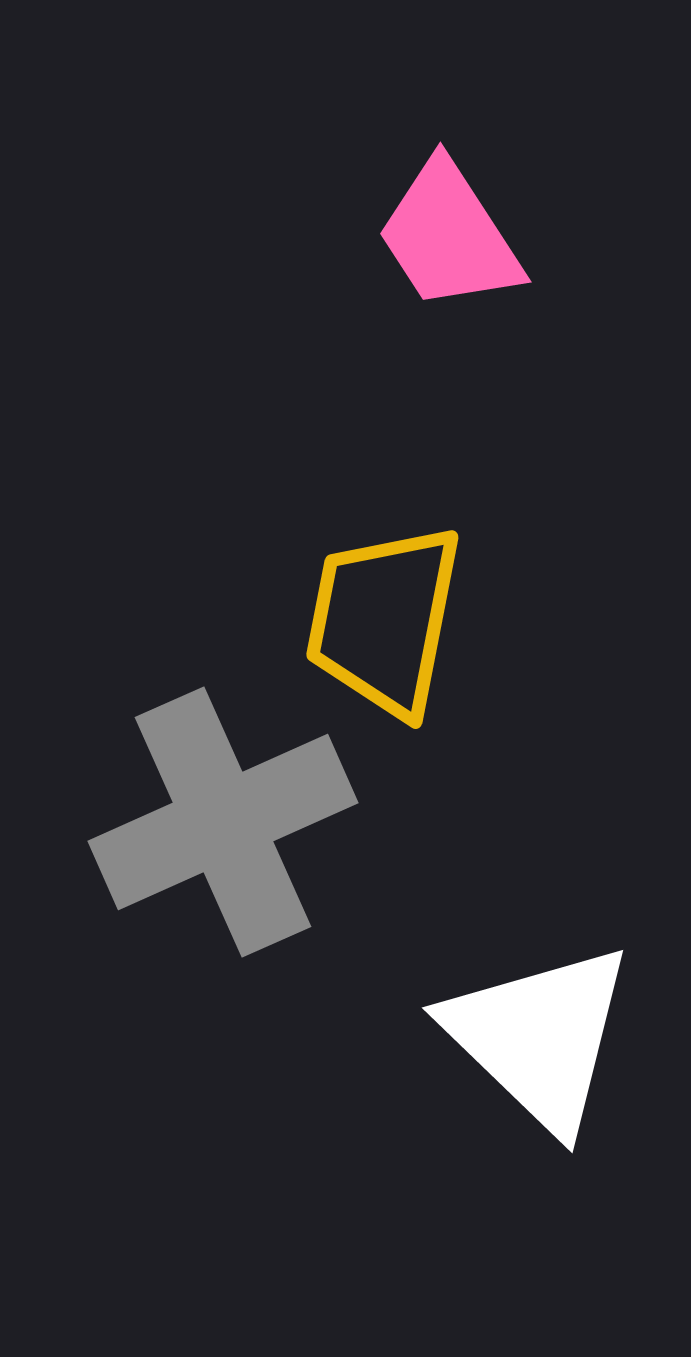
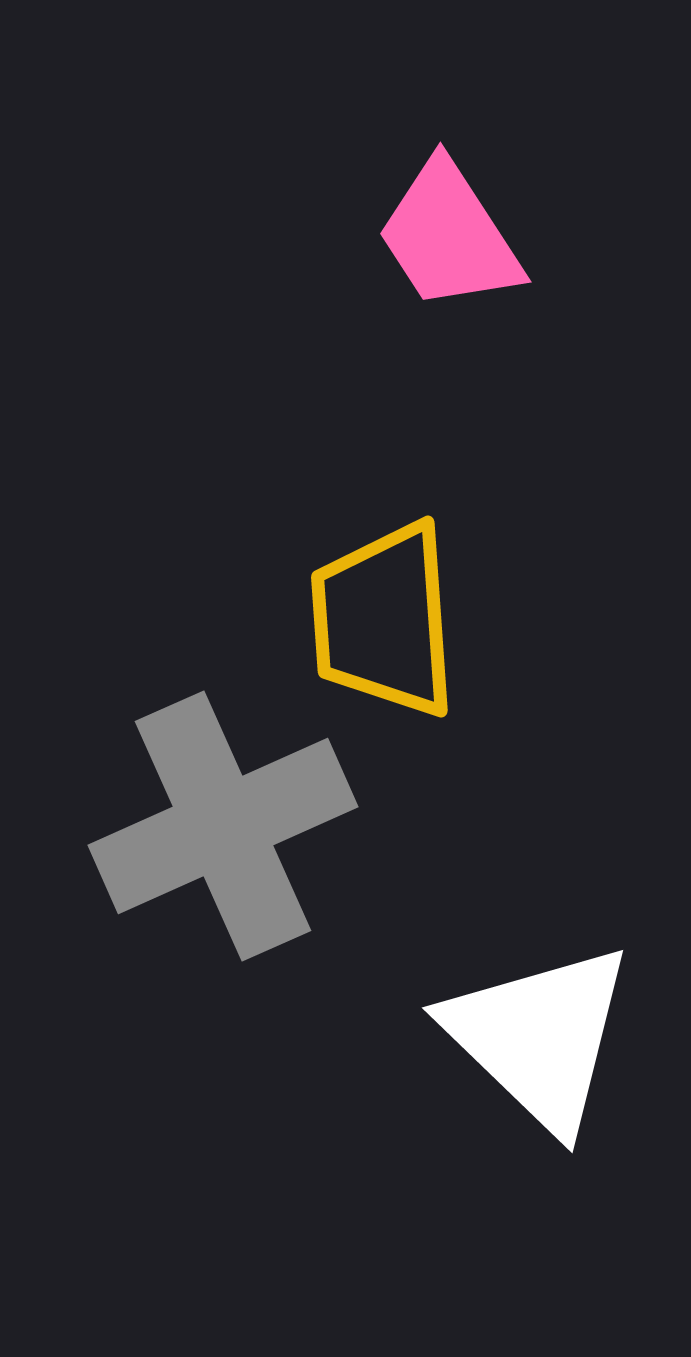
yellow trapezoid: rotated 15 degrees counterclockwise
gray cross: moved 4 px down
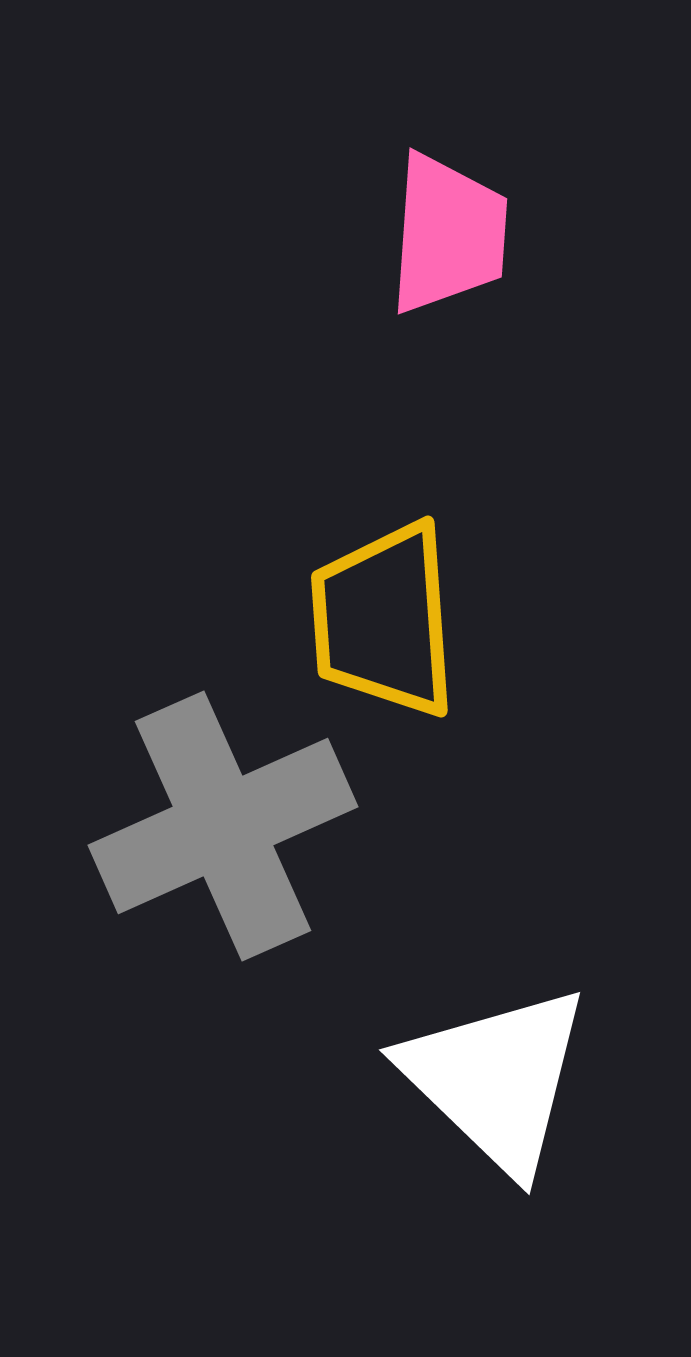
pink trapezoid: moved 1 px left, 2 px up; rotated 143 degrees counterclockwise
white triangle: moved 43 px left, 42 px down
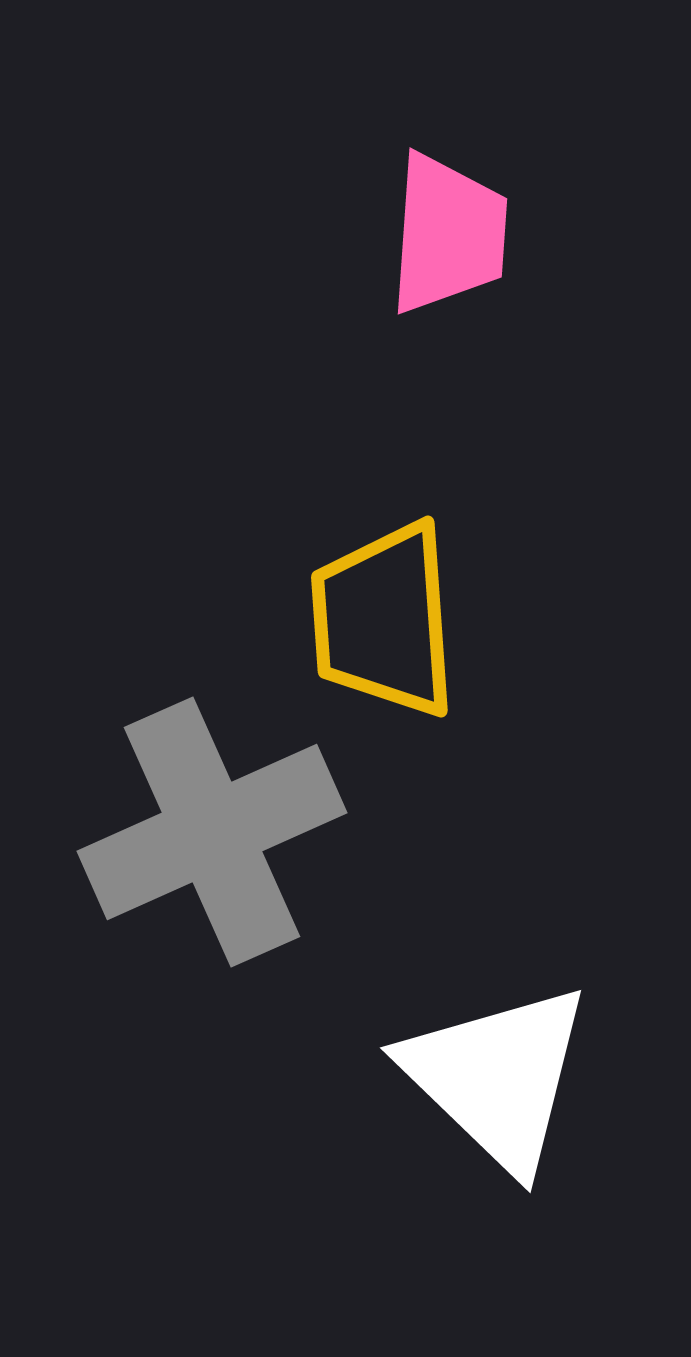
gray cross: moved 11 px left, 6 px down
white triangle: moved 1 px right, 2 px up
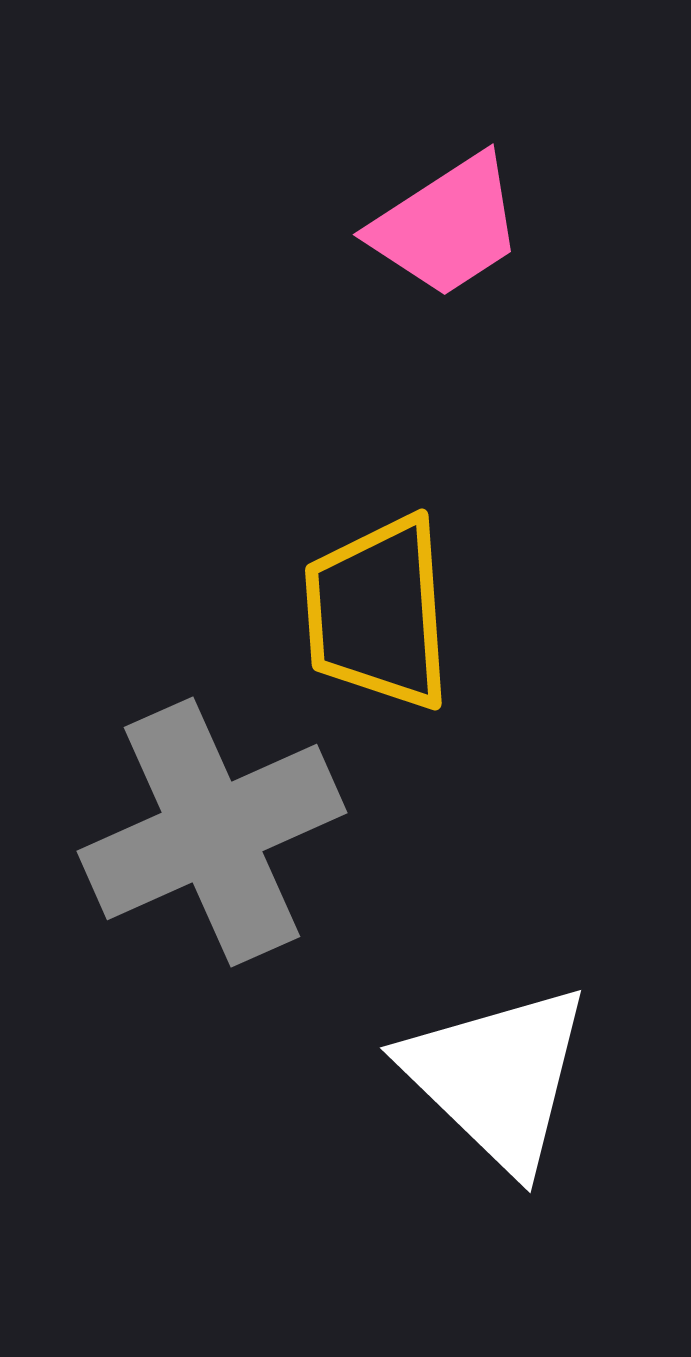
pink trapezoid: moved 1 px left, 8 px up; rotated 53 degrees clockwise
yellow trapezoid: moved 6 px left, 7 px up
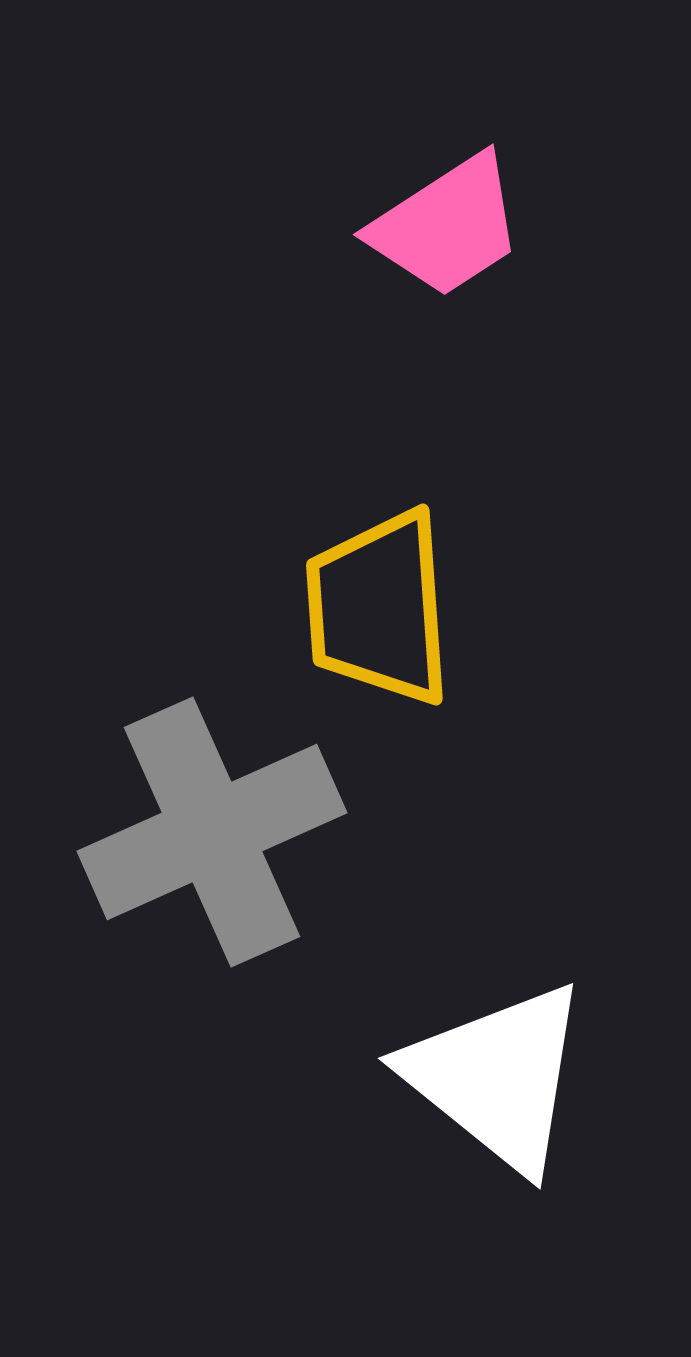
yellow trapezoid: moved 1 px right, 5 px up
white triangle: rotated 5 degrees counterclockwise
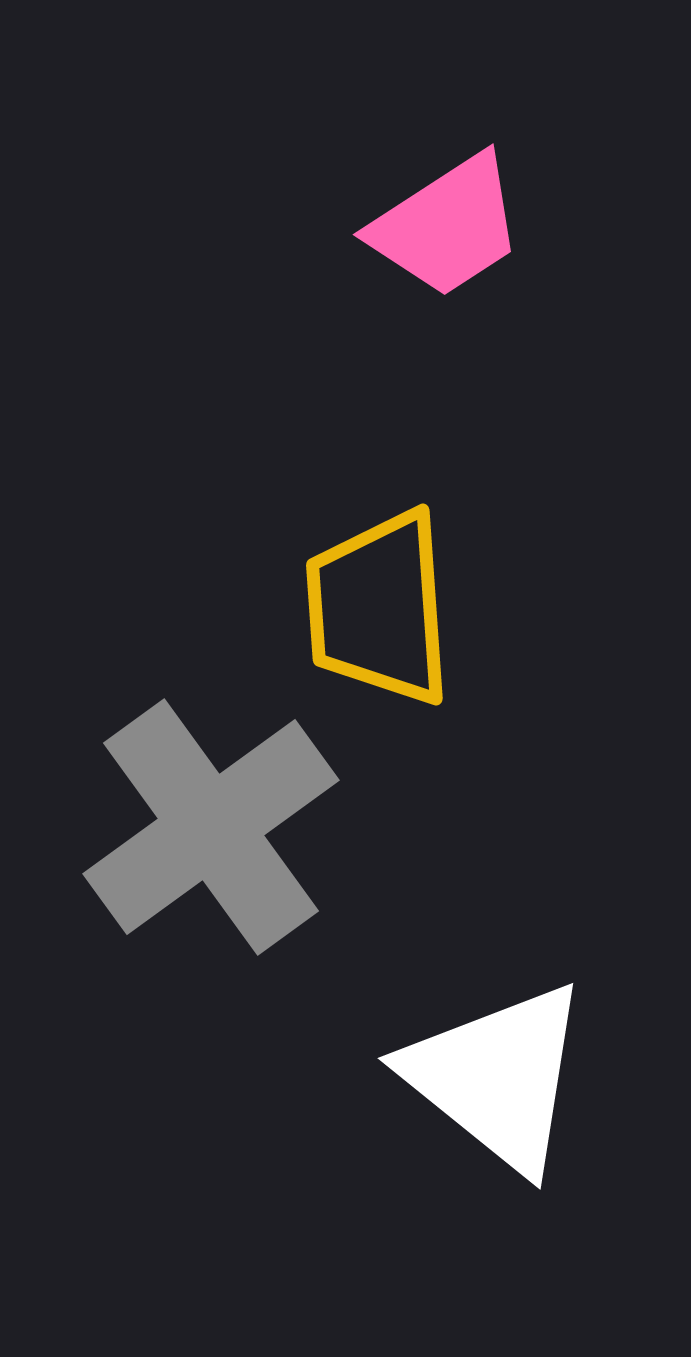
gray cross: moved 1 px left, 5 px up; rotated 12 degrees counterclockwise
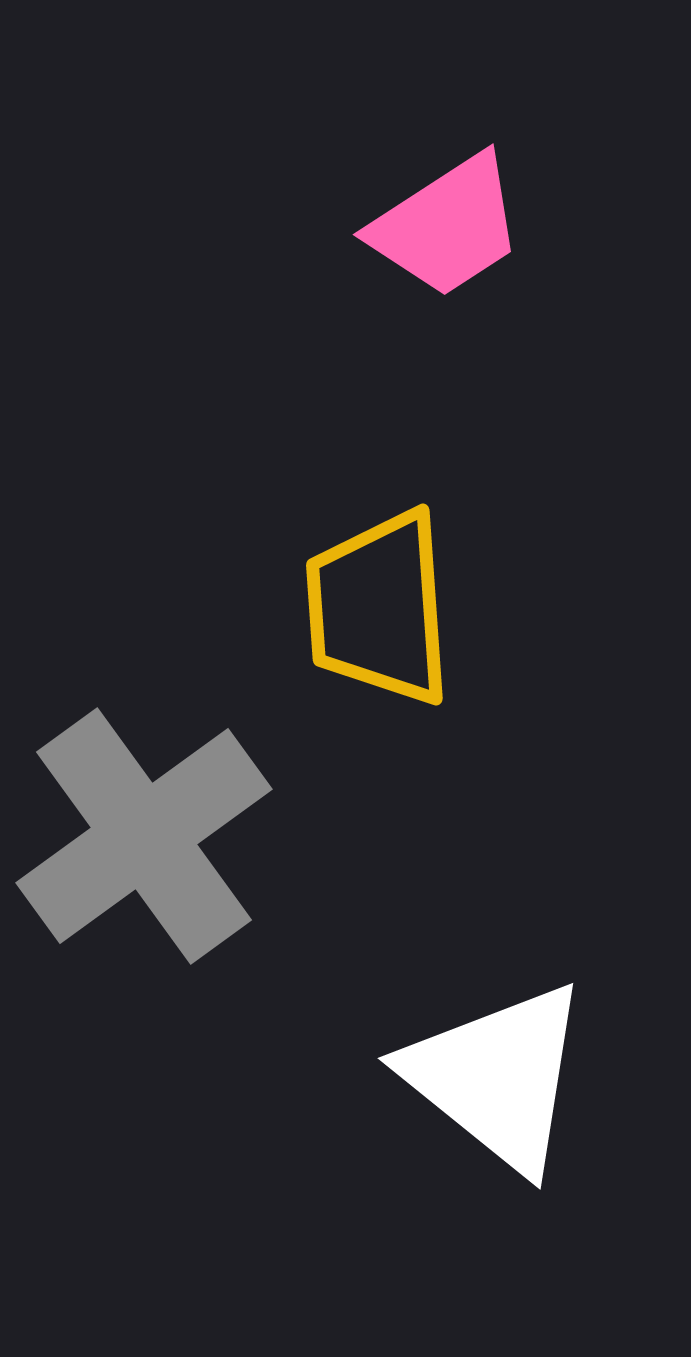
gray cross: moved 67 px left, 9 px down
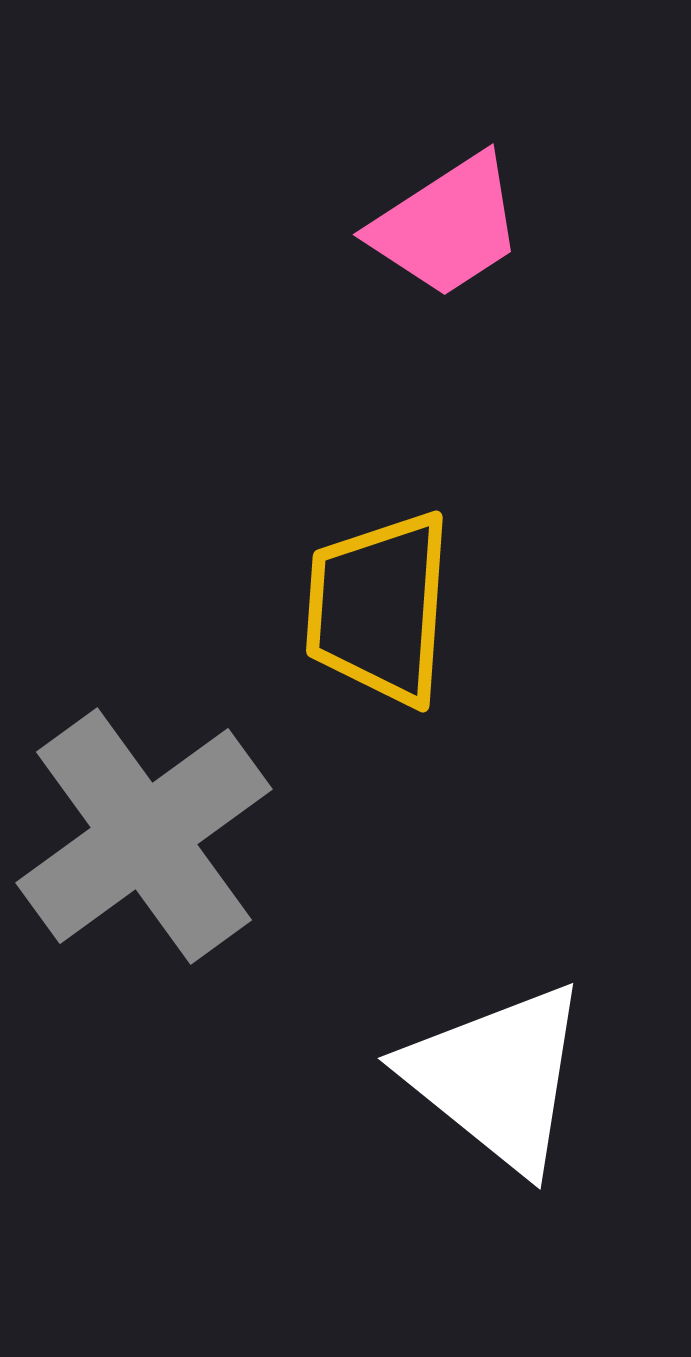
yellow trapezoid: rotated 8 degrees clockwise
